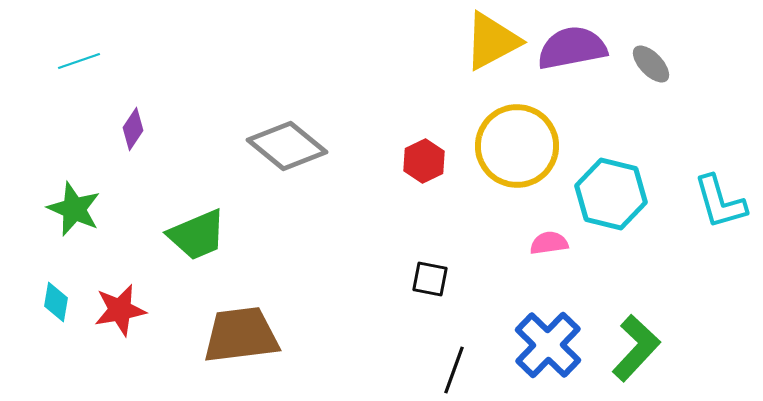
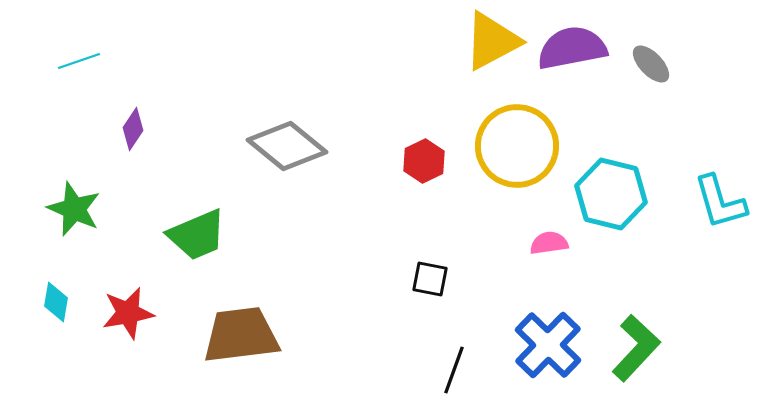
red star: moved 8 px right, 3 px down
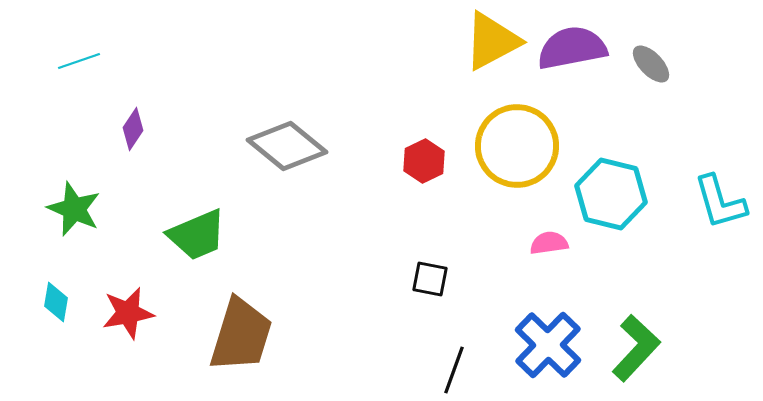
brown trapezoid: rotated 114 degrees clockwise
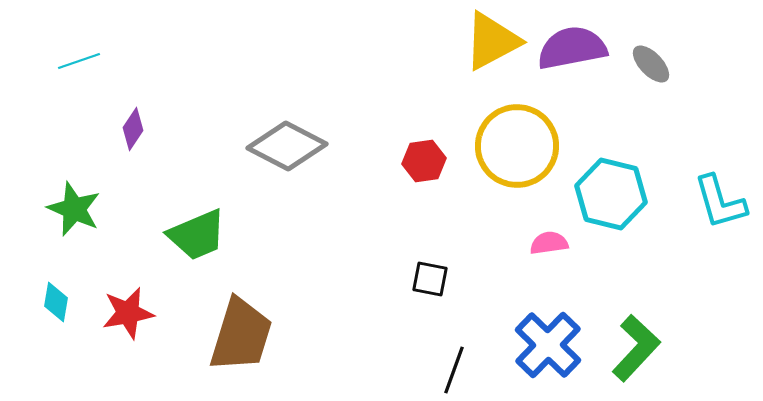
gray diamond: rotated 12 degrees counterclockwise
red hexagon: rotated 18 degrees clockwise
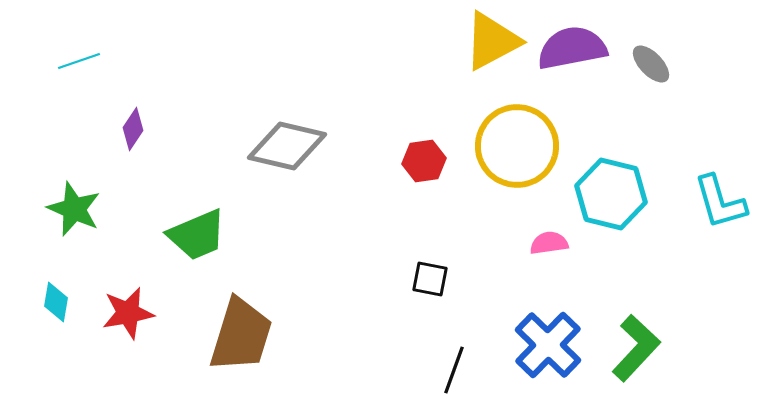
gray diamond: rotated 14 degrees counterclockwise
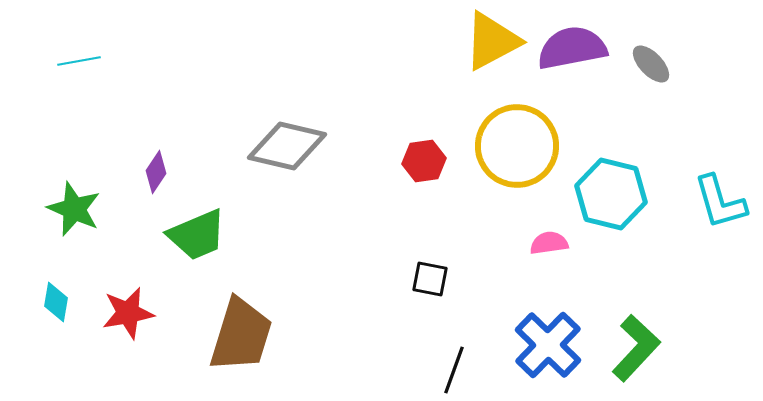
cyan line: rotated 9 degrees clockwise
purple diamond: moved 23 px right, 43 px down
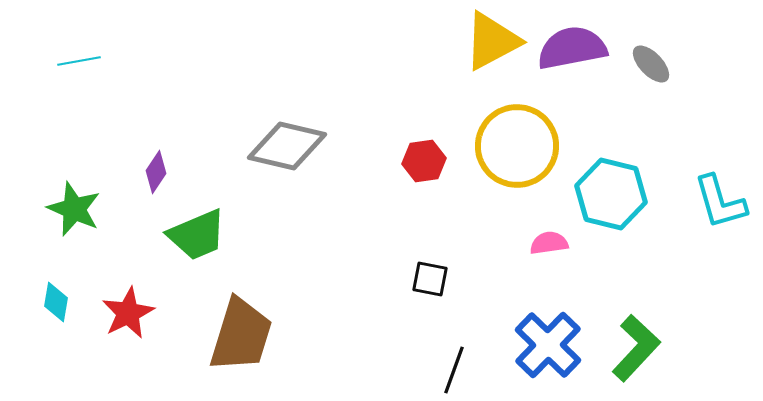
red star: rotated 16 degrees counterclockwise
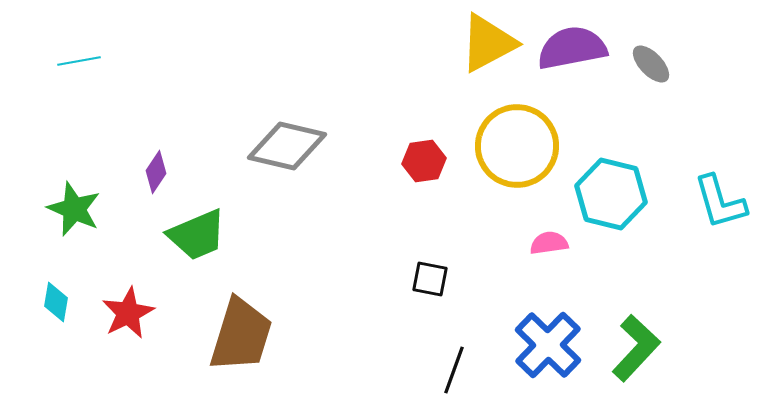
yellow triangle: moved 4 px left, 2 px down
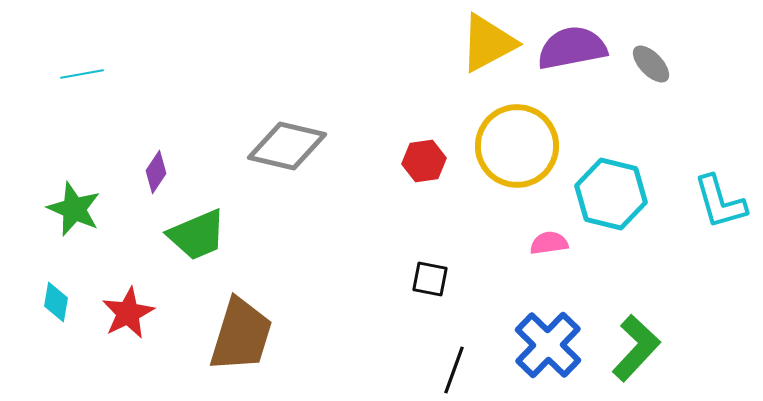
cyan line: moved 3 px right, 13 px down
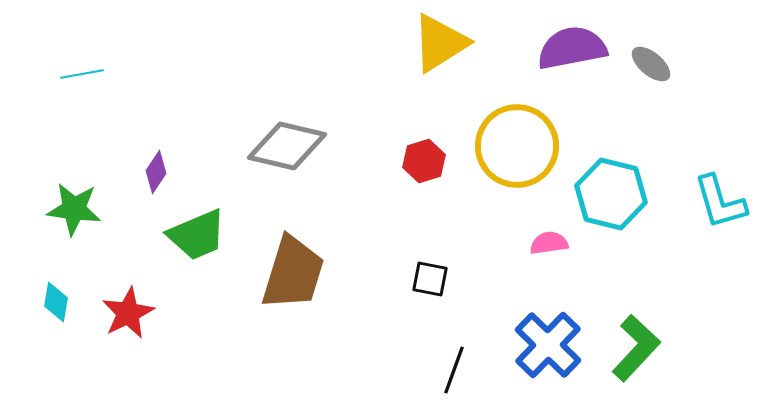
yellow triangle: moved 48 px left; rotated 4 degrees counterclockwise
gray ellipse: rotated 6 degrees counterclockwise
red hexagon: rotated 9 degrees counterclockwise
green star: rotated 16 degrees counterclockwise
brown trapezoid: moved 52 px right, 62 px up
